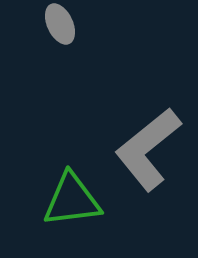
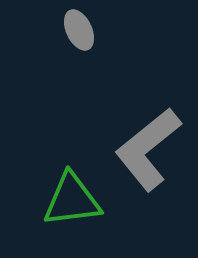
gray ellipse: moved 19 px right, 6 px down
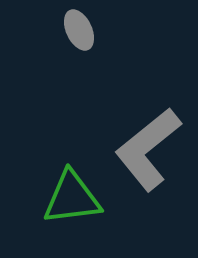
green triangle: moved 2 px up
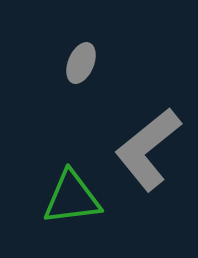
gray ellipse: moved 2 px right, 33 px down; rotated 48 degrees clockwise
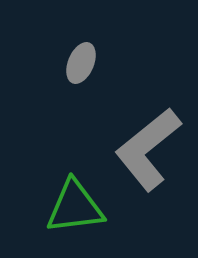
green triangle: moved 3 px right, 9 px down
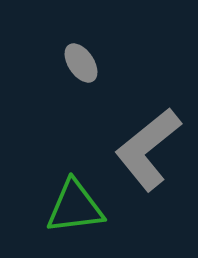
gray ellipse: rotated 57 degrees counterclockwise
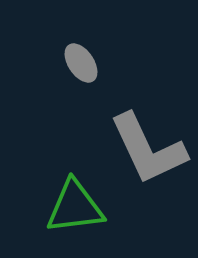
gray L-shape: rotated 76 degrees counterclockwise
